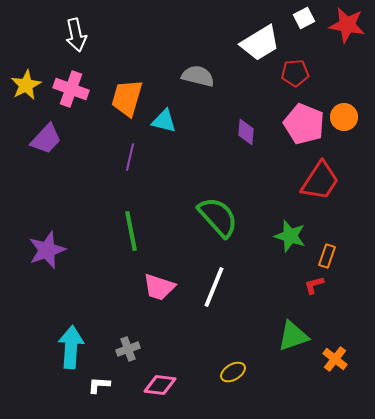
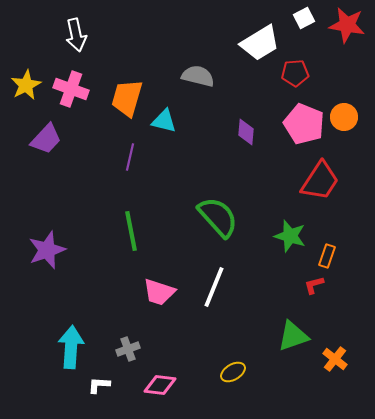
pink trapezoid: moved 5 px down
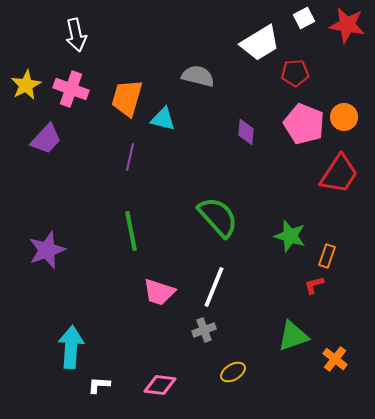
cyan triangle: moved 1 px left, 2 px up
red trapezoid: moved 19 px right, 7 px up
gray cross: moved 76 px right, 19 px up
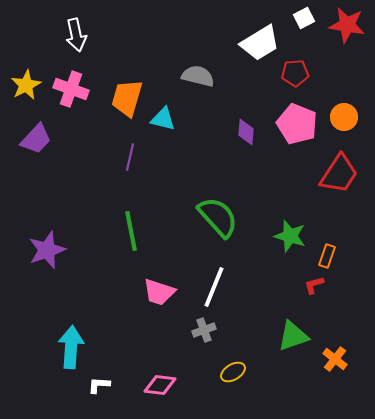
pink pentagon: moved 7 px left
purple trapezoid: moved 10 px left
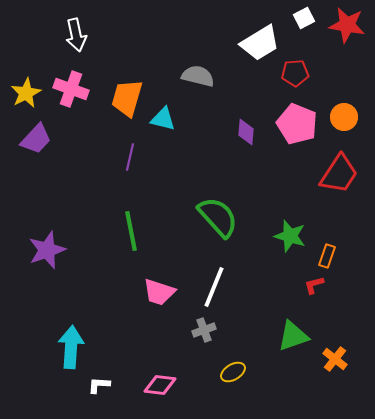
yellow star: moved 8 px down
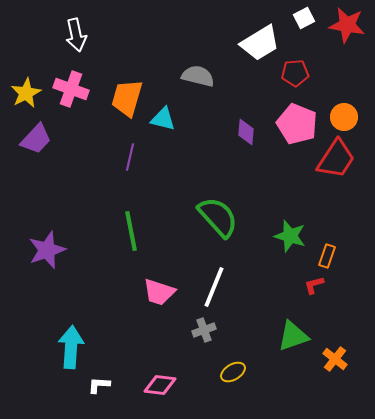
red trapezoid: moved 3 px left, 15 px up
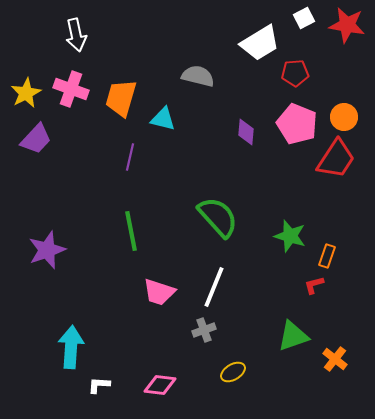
orange trapezoid: moved 6 px left
